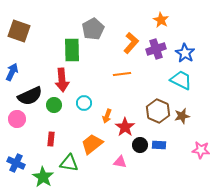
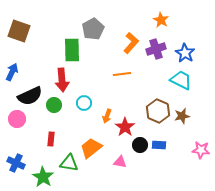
orange trapezoid: moved 1 px left, 4 px down
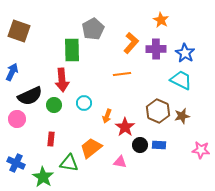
purple cross: rotated 18 degrees clockwise
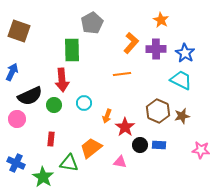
gray pentagon: moved 1 px left, 6 px up
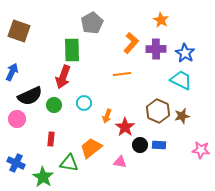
red arrow: moved 1 px right, 3 px up; rotated 25 degrees clockwise
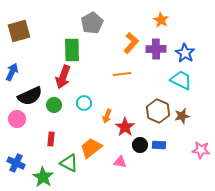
brown square: rotated 35 degrees counterclockwise
green triangle: rotated 18 degrees clockwise
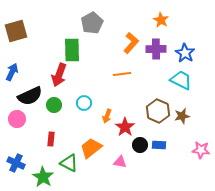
brown square: moved 3 px left
red arrow: moved 4 px left, 2 px up
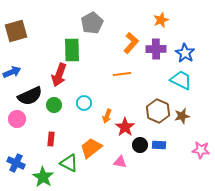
orange star: rotated 21 degrees clockwise
blue arrow: rotated 42 degrees clockwise
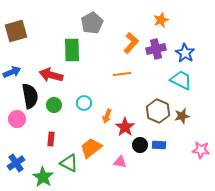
purple cross: rotated 12 degrees counterclockwise
red arrow: moved 8 px left; rotated 85 degrees clockwise
black semicircle: rotated 75 degrees counterclockwise
blue cross: rotated 30 degrees clockwise
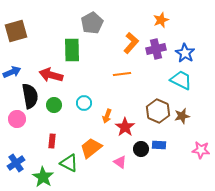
red rectangle: moved 1 px right, 2 px down
black circle: moved 1 px right, 4 px down
pink triangle: rotated 24 degrees clockwise
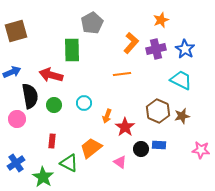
blue star: moved 4 px up
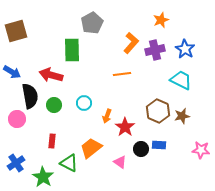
purple cross: moved 1 px left, 1 px down
blue arrow: rotated 54 degrees clockwise
